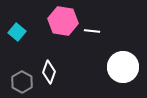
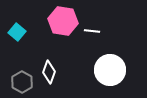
white circle: moved 13 px left, 3 px down
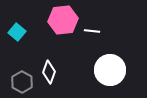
pink hexagon: moved 1 px up; rotated 16 degrees counterclockwise
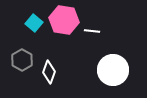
pink hexagon: moved 1 px right; rotated 16 degrees clockwise
cyan square: moved 17 px right, 9 px up
white circle: moved 3 px right
gray hexagon: moved 22 px up
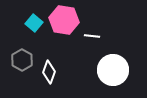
white line: moved 5 px down
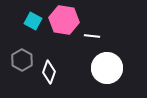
cyan square: moved 1 px left, 2 px up; rotated 12 degrees counterclockwise
white circle: moved 6 px left, 2 px up
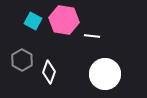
white circle: moved 2 px left, 6 px down
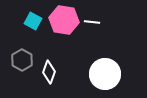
white line: moved 14 px up
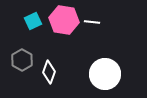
cyan square: rotated 36 degrees clockwise
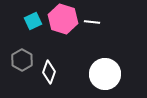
pink hexagon: moved 1 px left, 1 px up; rotated 8 degrees clockwise
